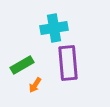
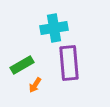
purple rectangle: moved 1 px right
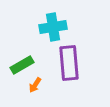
cyan cross: moved 1 px left, 1 px up
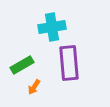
cyan cross: moved 1 px left
orange arrow: moved 1 px left, 2 px down
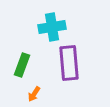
green rectangle: rotated 40 degrees counterclockwise
orange arrow: moved 7 px down
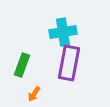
cyan cross: moved 11 px right, 5 px down
purple rectangle: rotated 16 degrees clockwise
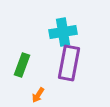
orange arrow: moved 4 px right, 1 px down
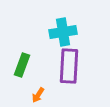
purple rectangle: moved 3 px down; rotated 8 degrees counterclockwise
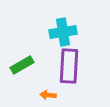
green rectangle: rotated 40 degrees clockwise
orange arrow: moved 10 px right; rotated 63 degrees clockwise
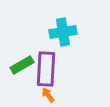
purple rectangle: moved 23 px left, 3 px down
orange arrow: rotated 49 degrees clockwise
